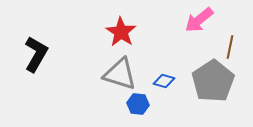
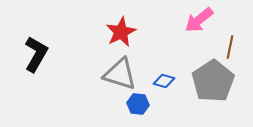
red star: rotated 12 degrees clockwise
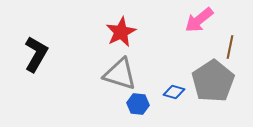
blue diamond: moved 10 px right, 11 px down
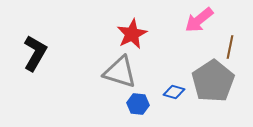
red star: moved 11 px right, 2 px down
black L-shape: moved 1 px left, 1 px up
gray triangle: moved 2 px up
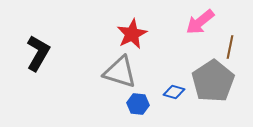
pink arrow: moved 1 px right, 2 px down
black L-shape: moved 3 px right
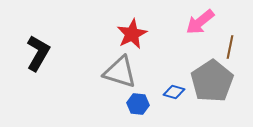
gray pentagon: moved 1 px left
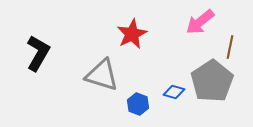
gray triangle: moved 18 px left, 3 px down
blue hexagon: rotated 15 degrees clockwise
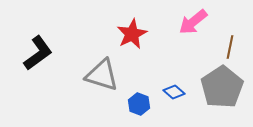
pink arrow: moved 7 px left
black L-shape: rotated 24 degrees clockwise
gray pentagon: moved 10 px right, 6 px down
blue diamond: rotated 25 degrees clockwise
blue hexagon: moved 1 px right
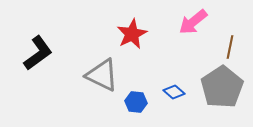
gray triangle: rotated 9 degrees clockwise
blue hexagon: moved 3 px left, 2 px up; rotated 15 degrees counterclockwise
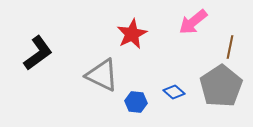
gray pentagon: moved 1 px left, 1 px up
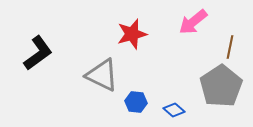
red star: rotated 12 degrees clockwise
blue diamond: moved 18 px down
